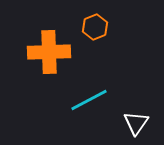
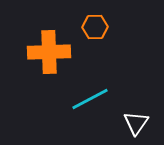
orange hexagon: rotated 20 degrees clockwise
cyan line: moved 1 px right, 1 px up
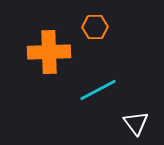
cyan line: moved 8 px right, 9 px up
white triangle: rotated 12 degrees counterclockwise
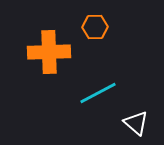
cyan line: moved 3 px down
white triangle: rotated 12 degrees counterclockwise
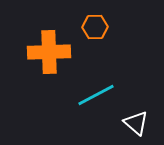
cyan line: moved 2 px left, 2 px down
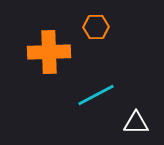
orange hexagon: moved 1 px right
white triangle: rotated 40 degrees counterclockwise
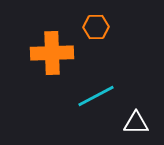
orange cross: moved 3 px right, 1 px down
cyan line: moved 1 px down
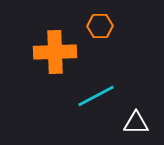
orange hexagon: moved 4 px right, 1 px up
orange cross: moved 3 px right, 1 px up
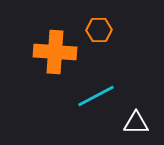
orange hexagon: moved 1 px left, 4 px down
orange cross: rotated 6 degrees clockwise
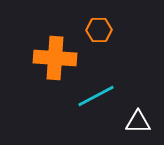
orange cross: moved 6 px down
white triangle: moved 2 px right, 1 px up
